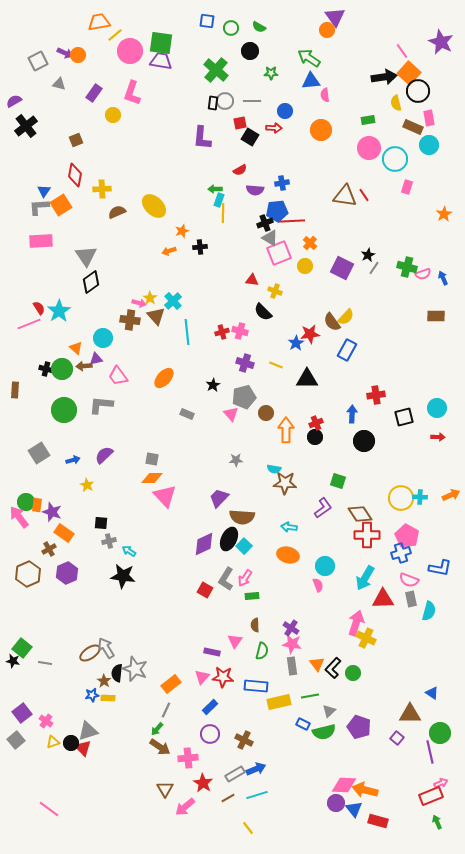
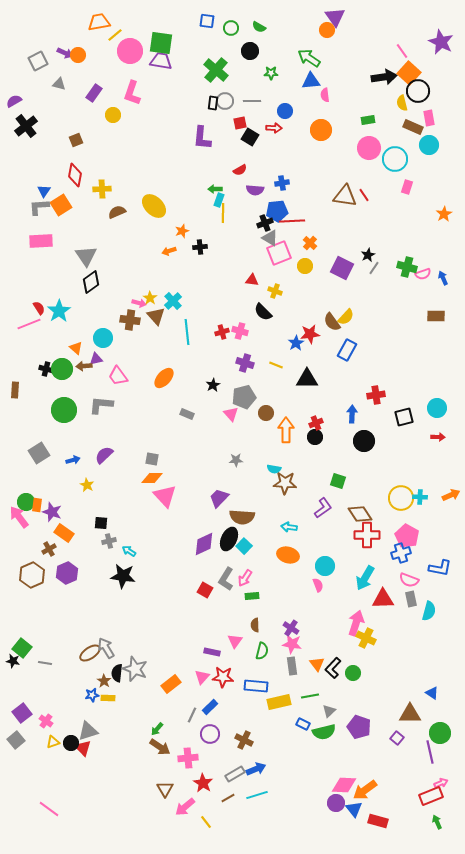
yellow semicircle at (396, 103): moved 6 px right
brown hexagon at (28, 574): moved 4 px right, 1 px down
gray line at (166, 710): moved 26 px right, 5 px down
orange arrow at (365, 790): rotated 50 degrees counterclockwise
yellow line at (248, 828): moved 42 px left, 6 px up
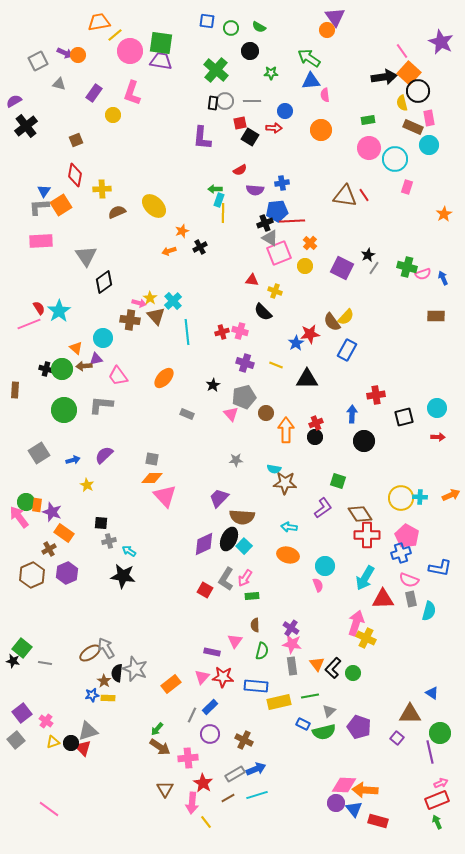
black cross at (200, 247): rotated 24 degrees counterclockwise
black diamond at (91, 282): moved 13 px right
orange arrow at (365, 790): rotated 40 degrees clockwise
red rectangle at (431, 796): moved 6 px right, 4 px down
pink arrow at (185, 807): moved 7 px right, 4 px up; rotated 45 degrees counterclockwise
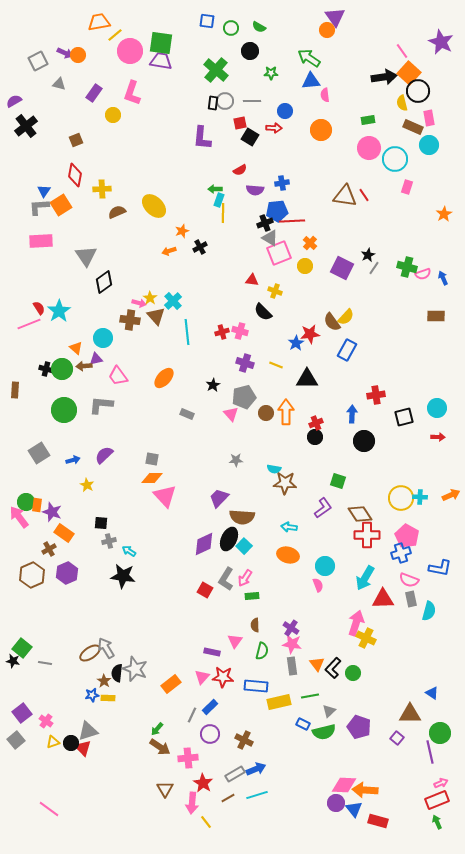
orange arrow at (286, 430): moved 18 px up
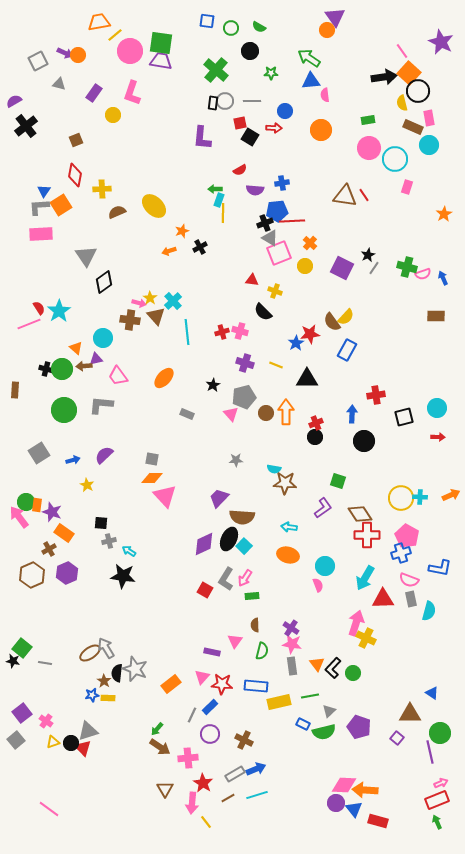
pink rectangle at (41, 241): moved 7 px up
red star at (223, 677): moved 1 px left, 7 px down
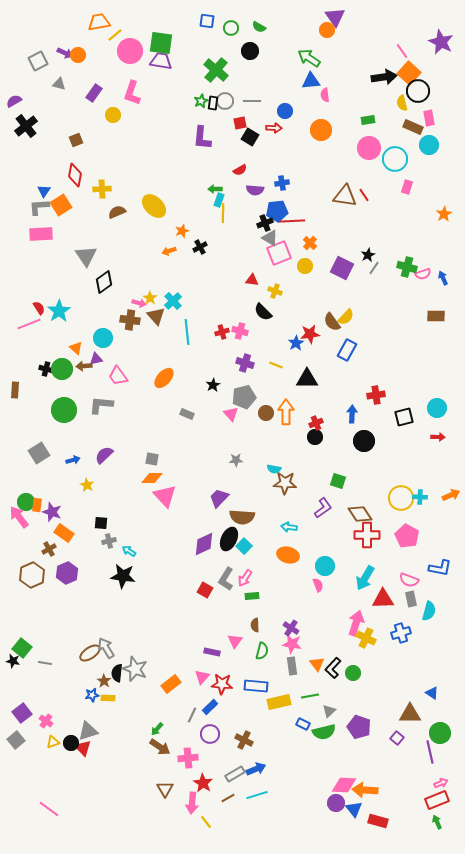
green star at (271, 73): moved 70 px left, 28 px down; rotated 24 degrees counterclockwise
blue cross at (401, 553): moved 80 px down
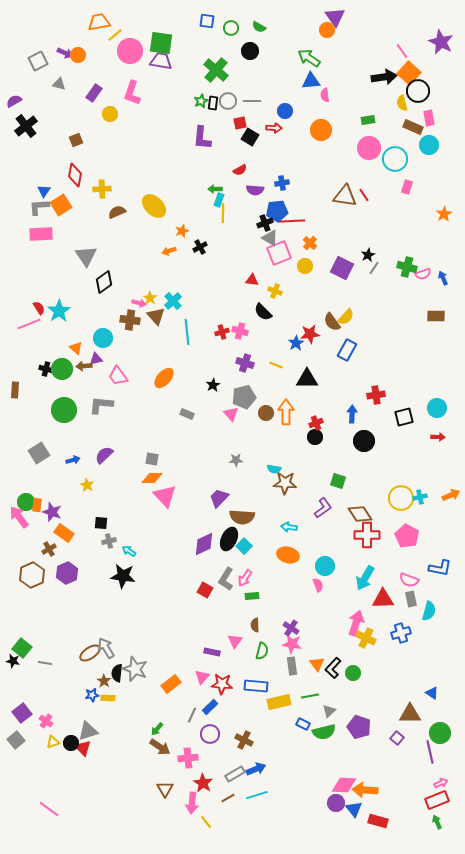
gray circle at (225, 101): moved 3 px right
yellow circle at (113, 115): moved 3 px left, 1 px up
cyan cross at (420, 497): rotated 16 degrees counterclockwise
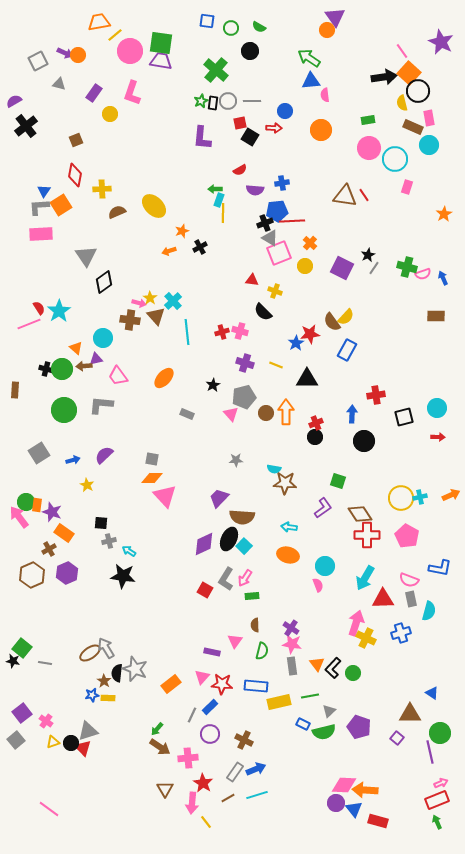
gray rectangle at (235, 774): moved 2 px up; rotated 24 degrees counterclockwise
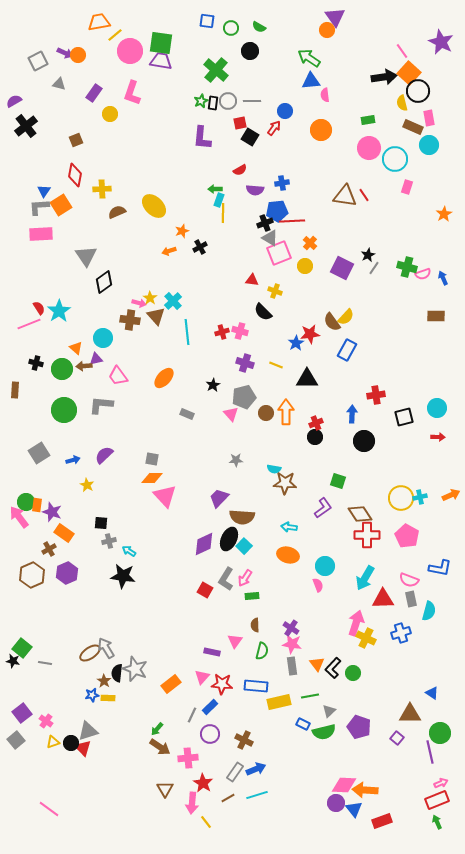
red arrow at (274, 128): rotated 56 degrees counterclockwise
black cross at (46, 369): moved 10 px left, 6 px up
red rectangle at (378, 821): moved 4 px right; rotated 36 degrees counterclockwise
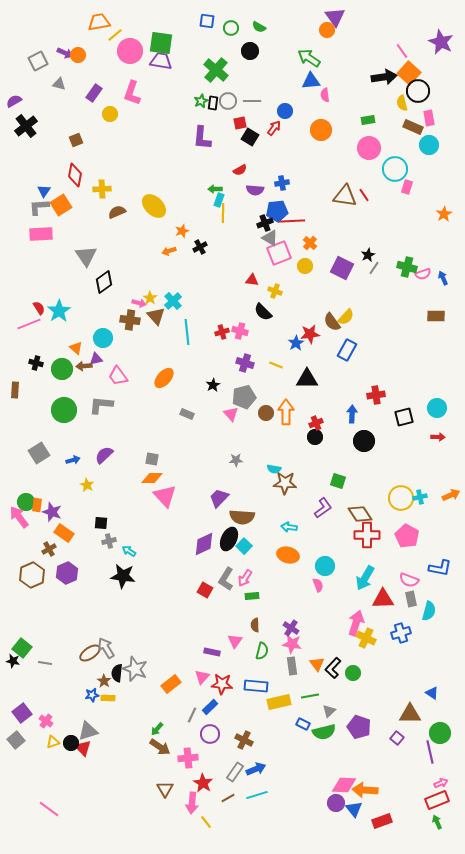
cyan circle at (395, 159): moved 10 px down
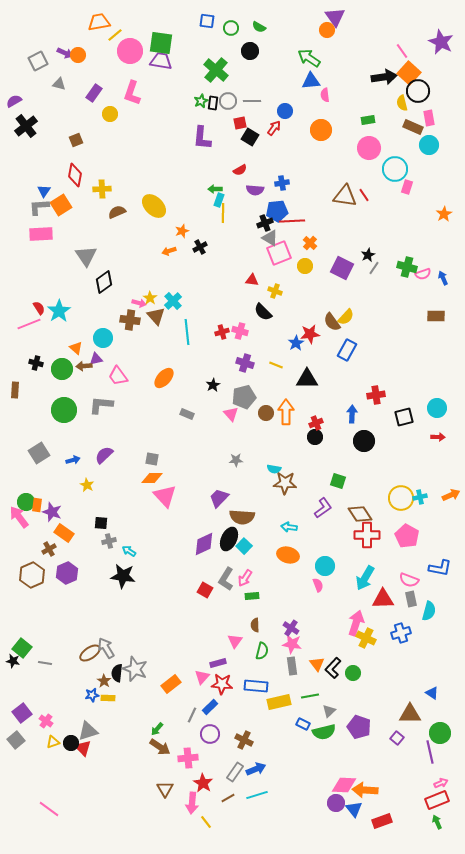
purple rectangle at (212, 652): moved 6 px right, 11 px down; rotated 28 degrees counterclockwise
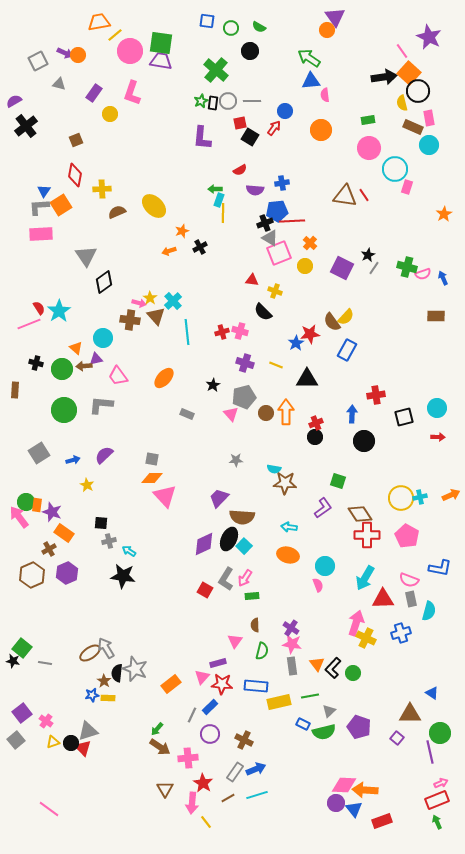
purple star at (441, 42): moved 12 px left, 5 px up
